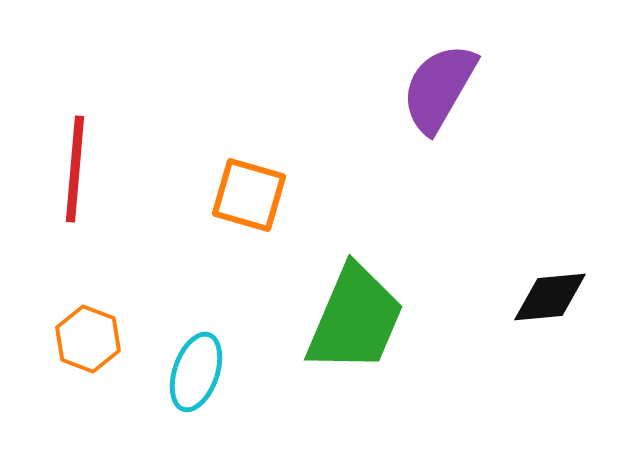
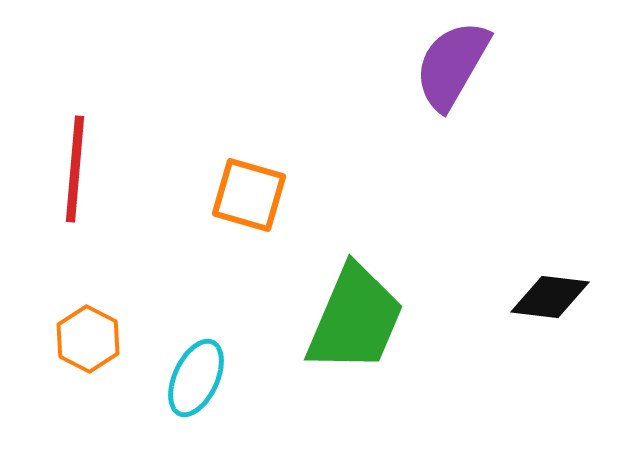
purple semicircle: moved 13 px right, 23 px up
black diamond: rotated 12 degrees clockwise
orange hexagon: rotated 6 degrees clockwise
cyan ellipse: moved 6 px down; rotated 6 degrees clockwise
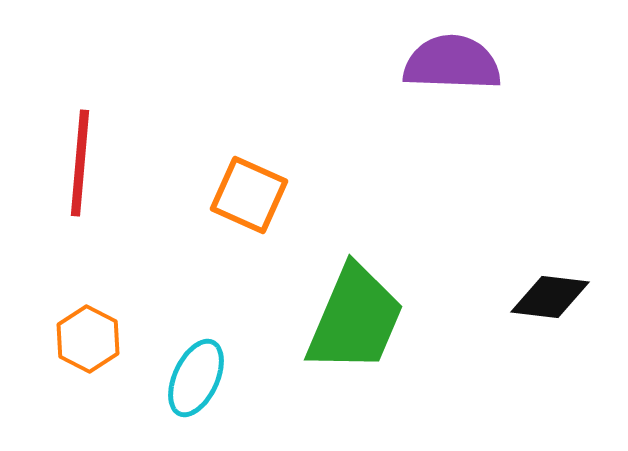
purple semicircle: moved 2 px up; rotated 62 degrees clockwise
red line: moved 5 px right, 6 px up
orange square: rotated 8 degrees clockwise
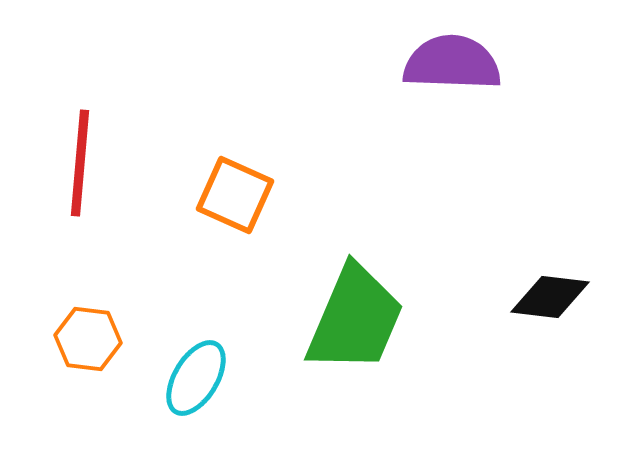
orange square: moved 14 px left
orange hexagon: rotated 20 degrees counterclockwise
cyan ellipse: rotated 6 degrees clockwise
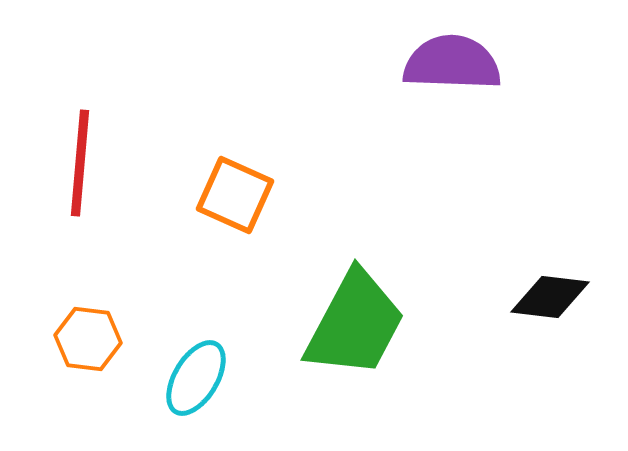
green trapezoid: moved 5 px down; rotated 5 degrees clockwise
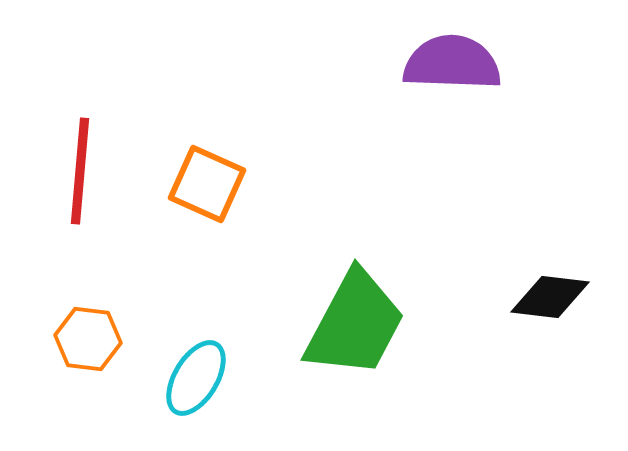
red line: moved 8 px down
orange square: moved 28 px left, 11 px up
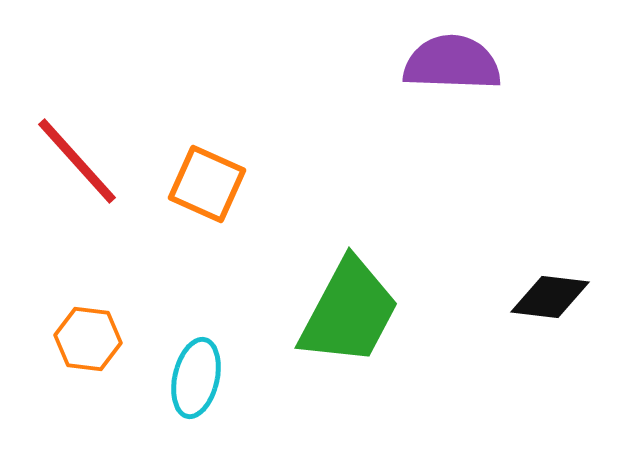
red line: moved 3 px left, 10 px up; rotated 47 degrees counterclockwise
green trapezoid: moved 6 px left, 12 px up
cyan ellipse: rotated 18 degrees counterclockwise
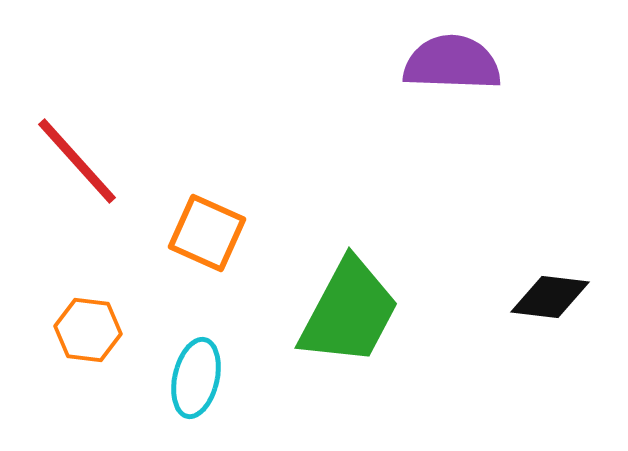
orange square: moved 49 px down
orange hexagon: moved 9 px up
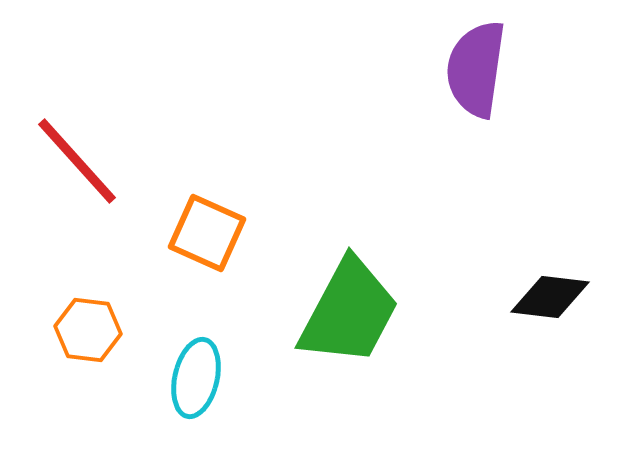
purple semicircle: moved 24 px right, 6 px down; rotated 84 degrees counterclockwise
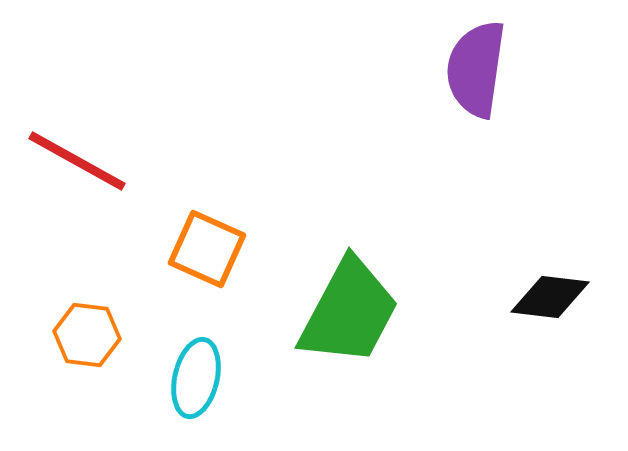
red line: rotated 19 degrees counterclockwise
orange square: moved 16 px down
orange hexagon: moved 1 px left, 5 px down
